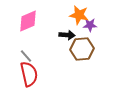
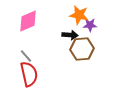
black arrow: moved 3 px right
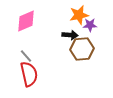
orange star: rotated 24 degrees counterclockwise
pink diamond: moved 2 px left
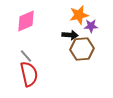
purple star: moved 1 px right, 1 px down
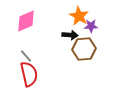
orange star: moved 1 px down; rotated 30 degrees counterclockwise
brown hexagon: moved 2 px right
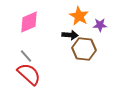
pink diamond: moved 3 px right, 1 px down
purple star: moved 9 px right, 1 px up
brown hexagon: rotated 10 degrees clockwise
red semicircle: rotated 35 degrees counterclockwise
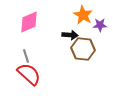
orange star: moved 4 px right, 1 px up
brown hexagon: moved 1 px left
gray line: rotated 24 degrees clockwise
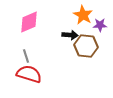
brown hexagon: moved 3 px right, 3 px up
red semicircle: rotated 25 degrees counterclockwise
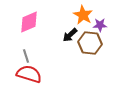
black arrow: rotated 133 degrees clockwise
brown hexagon: moved 4 px right, 3 px up
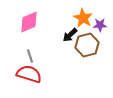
orange star: moved 3 px down
brown hexagon: moved 3 px left, 2 px down; rotated 20 degrees counterclockwise
gray line: moved 4 px right
